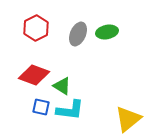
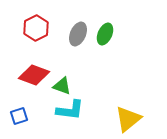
green ellipse: moved 2 px left, 2 px down; rotated 55 degrees counterclockwise
green triangle: rotated 12 degrees counterclockwise
blue square: moved 22 px left, 9 px down; rotated 30 degrees counterclockwise
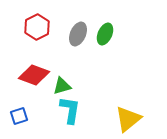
red hexagon: moved 1 px right, 1 px up
green triangle: rotated 36 degrees counterclockwise
cyan L-shape: rotated 88 degrees counterclockwise
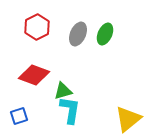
green triangle: moved 1 px right, 5 px down
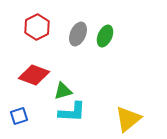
green ellipse: moved 2 px down
cyan L-shape: moved 2 px right, 2 px down; rotated 84 degrees clockwise
